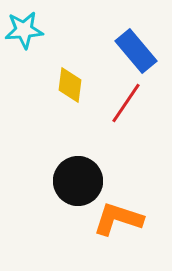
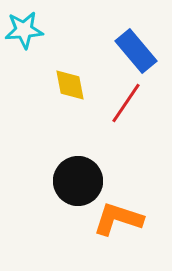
yellow diamond: rotated 18 degrees counterclockwise
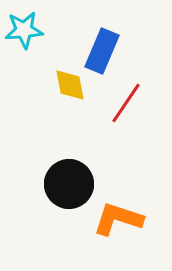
blue rectangle: moved 34 px left; rotated 63 degrees clockwise
black circle: moved 9 px left, 3 px down
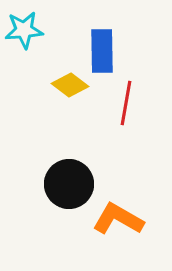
blue rectangle: rotated 24 degrees counterclockwise
yellow diamond: rotated 42 degrees counterclockwise
red line: rotated 24 degrees counterclockwise
orange L-shape: rotated 12 degrees clockwise
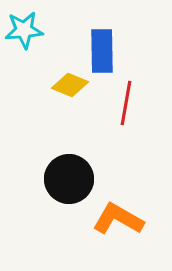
yellow diamond: rotated 15 degrees counterclockwise
black circle: moved 5 px up
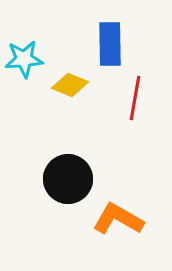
cyan star: moved 29 px down
blue rectangle: moved 8 px right, 7 px up
red line: moved 9 px right, 5 px up
black circle: moved 1 px left
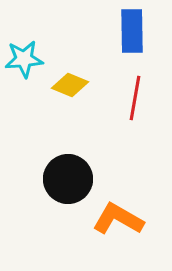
blue rectangle: moved 22 px right, 13 px up
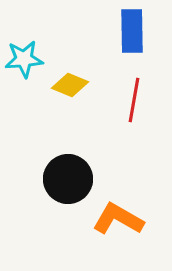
red line: moved 1 px left, 2 px down
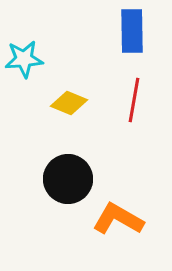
yellow diamond: moved 1 px left, 18 px down
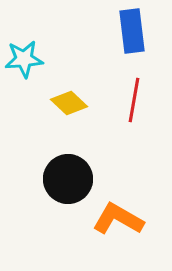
blue rectangle: rotated 6 degrees counterclockwise
yellow diamond: rotated 21 degrees clockwise
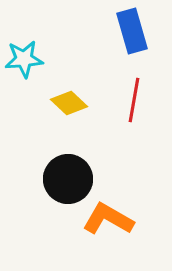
blue rectangle: rotated 9 degrees counterclockwise
orange L-shape: moved 10 px left
